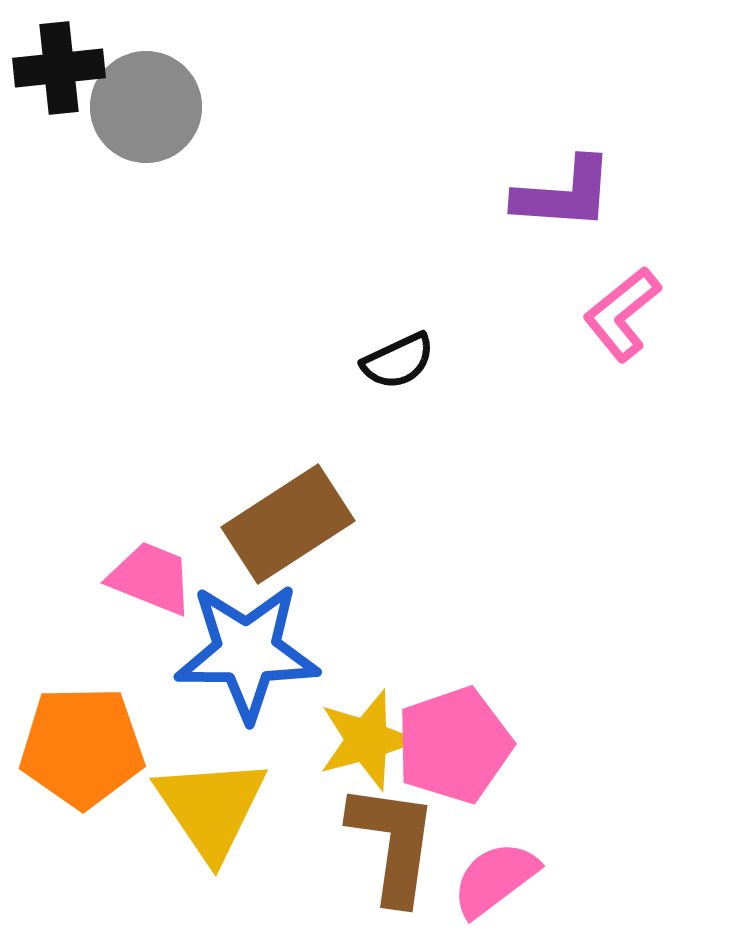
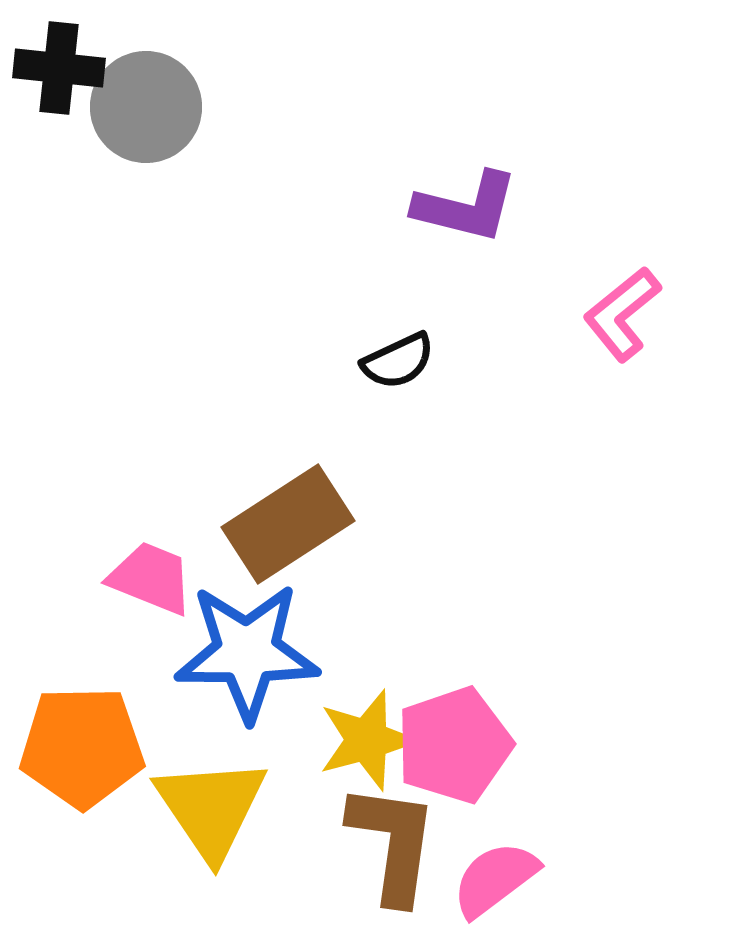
black cross: rotated 12 degrees clockwise
purple L-shape: moved 98 px left, 13 px down; rotated 10 degrees clockwise
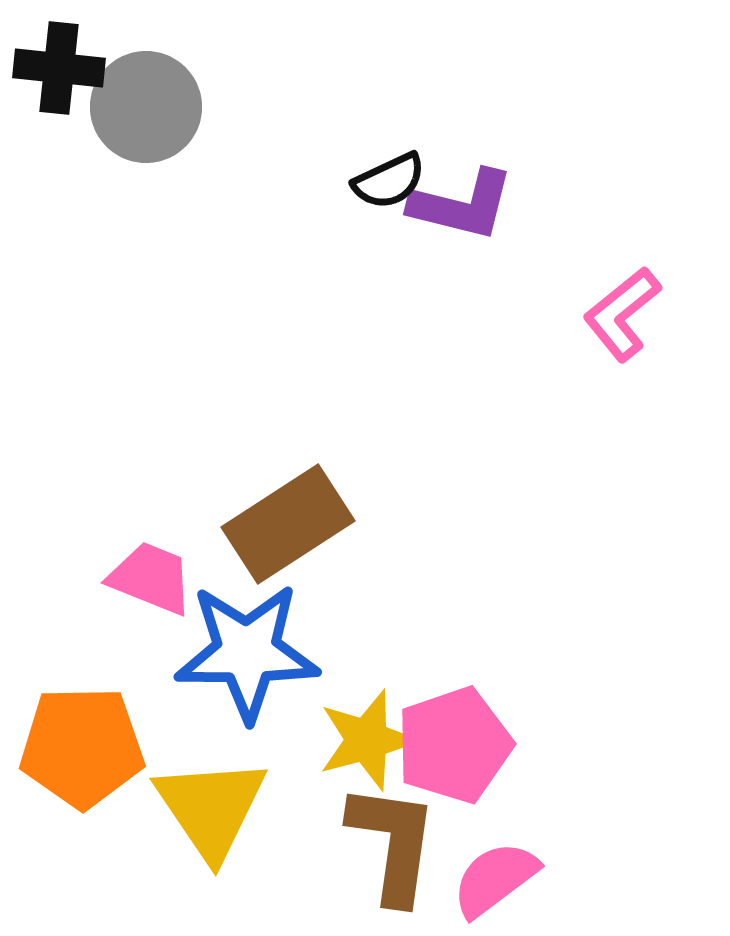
purple L-shape: moved 4 px left, 2 px up
black semicircle: moved 9 px left, 180 px up
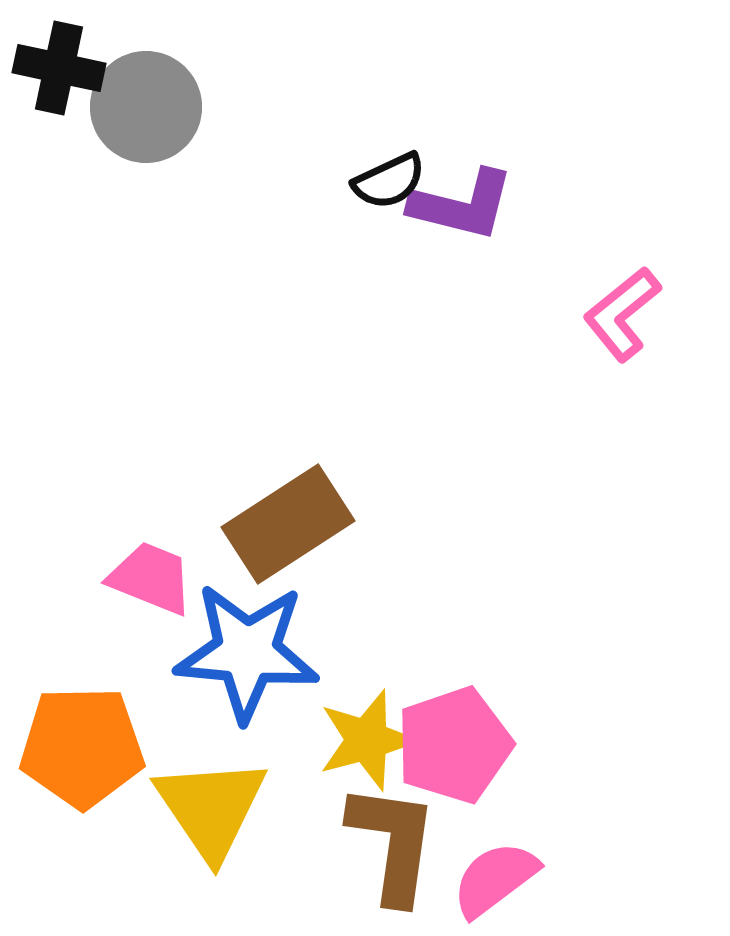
black cross: rotated 6 degrees clockwise
blue star: rotated 5 degrees clockwise
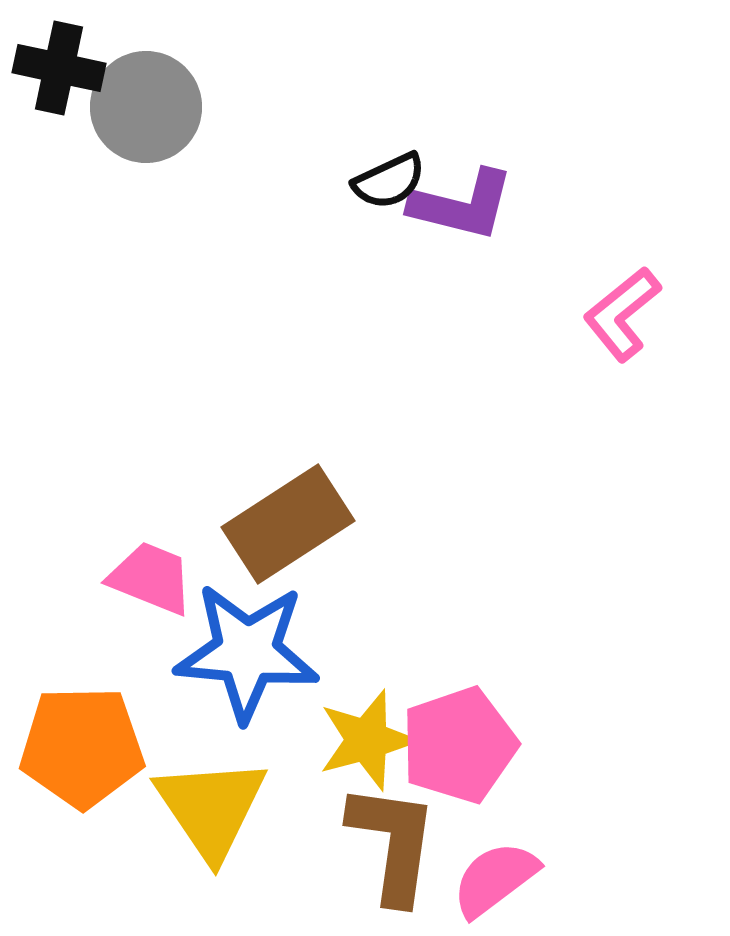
pink pentagon: moved 5 px right
